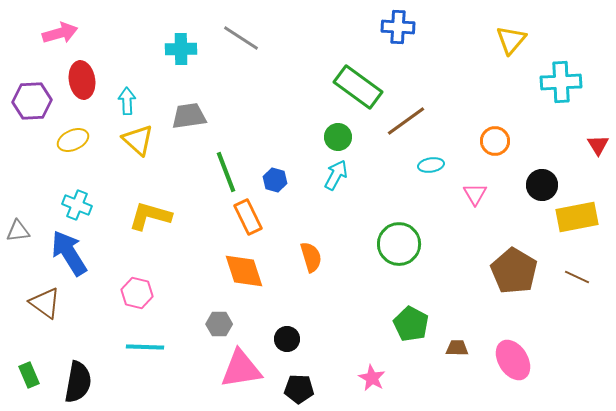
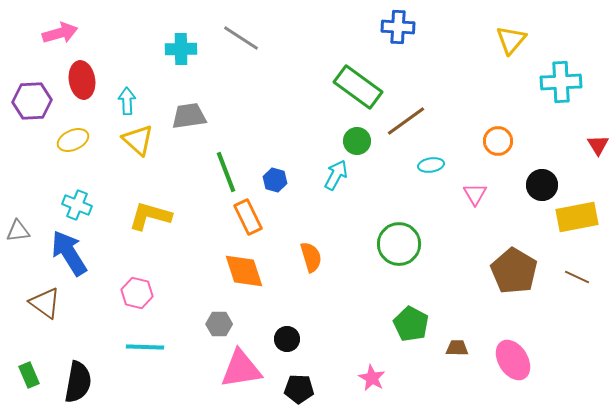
green circle at (338, 137): moved 19 px right, 4 px down
orange circle at (495, 141): moved 3 px right
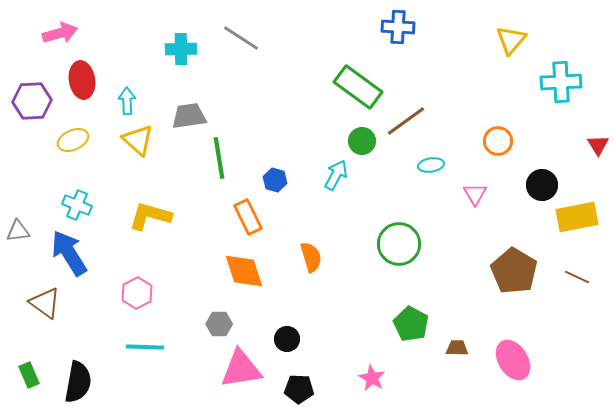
green circle at (357, 141): moved 5 px right
green line at (226, 172): moved 7 px left, 14 px up; rotated 12 degrees clockwise
pink hexagon at (137, 293): rotated 20 degrees clockwise
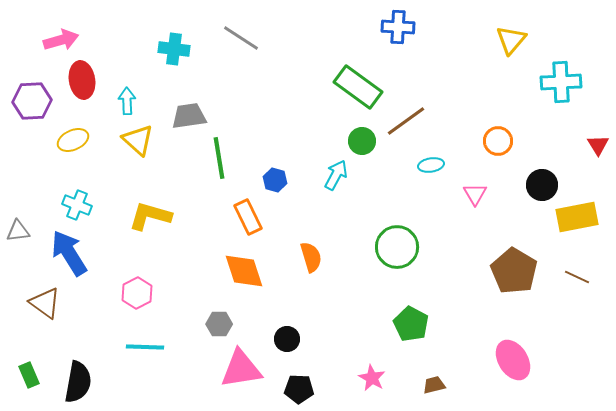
pink arrow at (60, 33): moved 1 px right, 7 px down
cyan cross at (181, 49): moved 7 px left; rotated 8 degrees clockwise
green circle at (399, 244): moved 2 px left, 3 px down
brown trapezoid at (457, 348): moved 23 px left, 37 px down; rotated 15 degrees counterclockwise
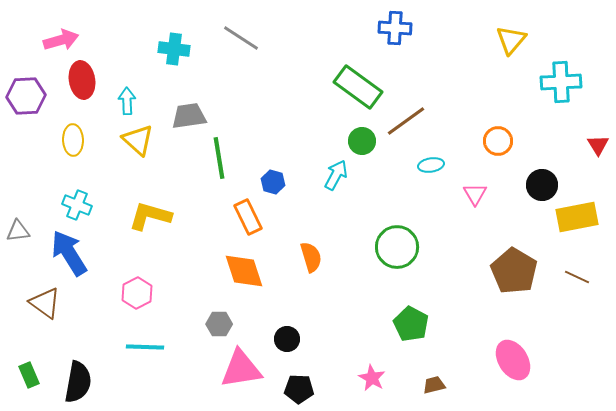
blue cross at (398, 27): moved 3 px left, 1 px down
purple hexagon at (32, 101): moved 6 px left, 5 px up
yellow ellipse at (73, 140): rotated 68 degrees counterclockwise
blue hexagon at (275, 180): moved 2 px left, 2 px down
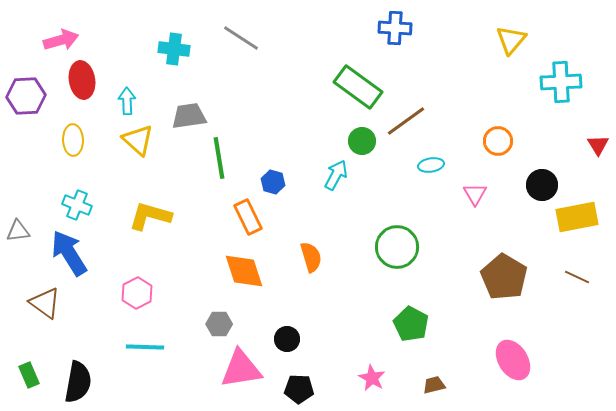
brown pentagon at (514, 271): moved 10 px left, 6 px down
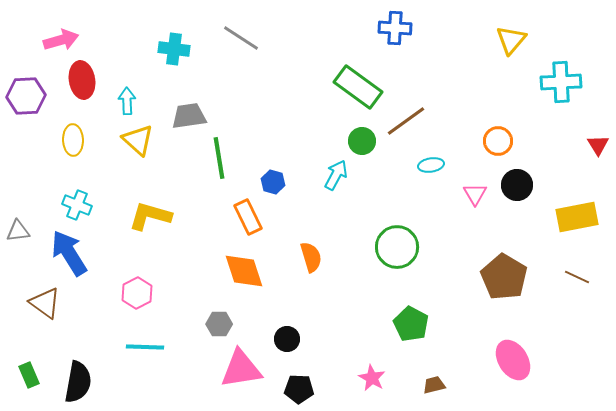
black circle at (542, 185): moved 25 px left
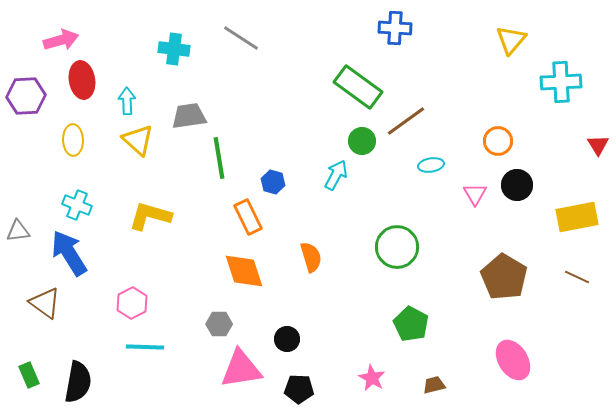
pink hexagon at (137, 293): moved 5 px left, 10 px down
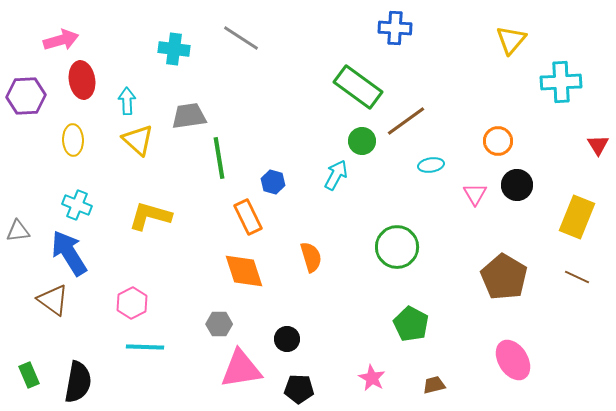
yellow rectangle at (577, 217): rotated 57 degrees counterclockwise
brown triangle at (45, 303): moved 8 px right, 3 px up
